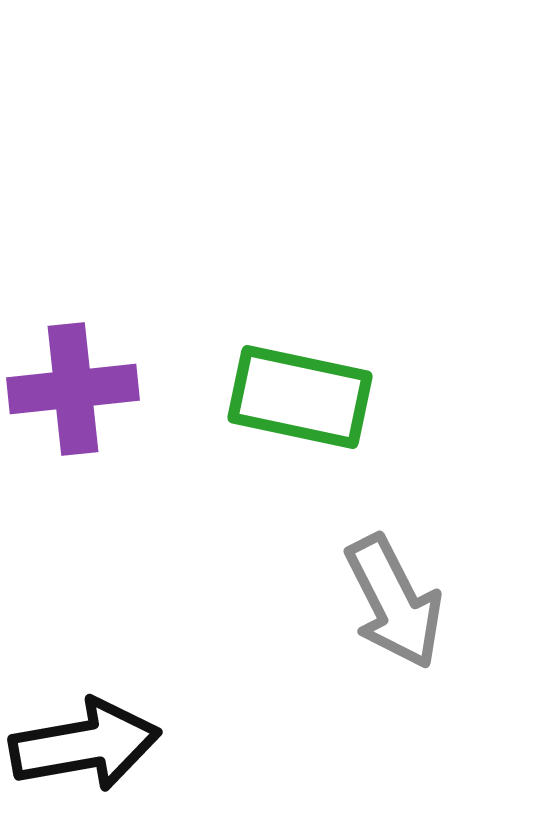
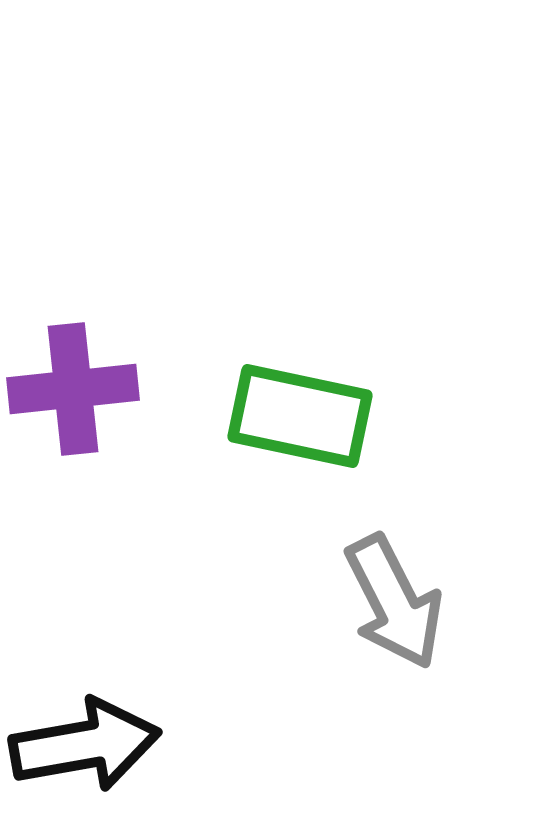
green rectangle: moved 19 px down
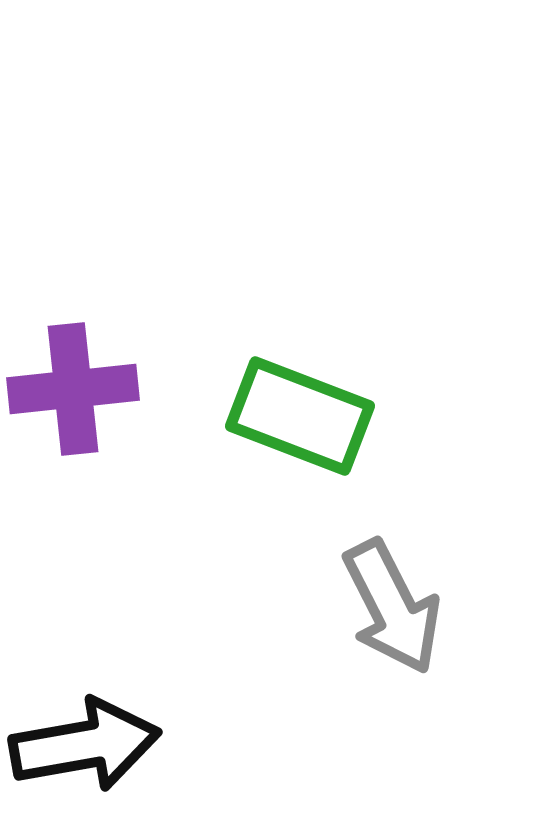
green rectangle: rotated 9 degrees clockwise
gray arrow: moved 2 px left, 5 px down
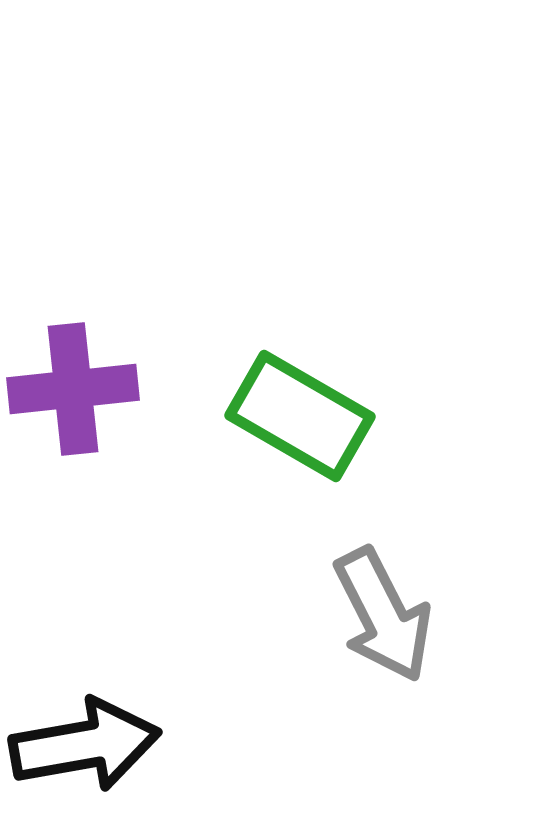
green rectangle: rotated 9 degrees clockwise
gray arrow: moved 9 px left, 8 px down
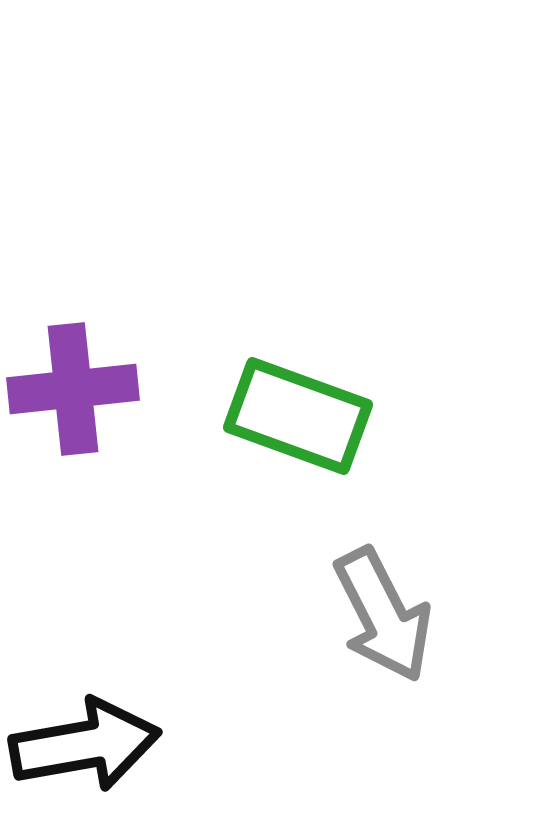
green rectangle: moved 2 px left; rotated 10 degrees counterclockwise
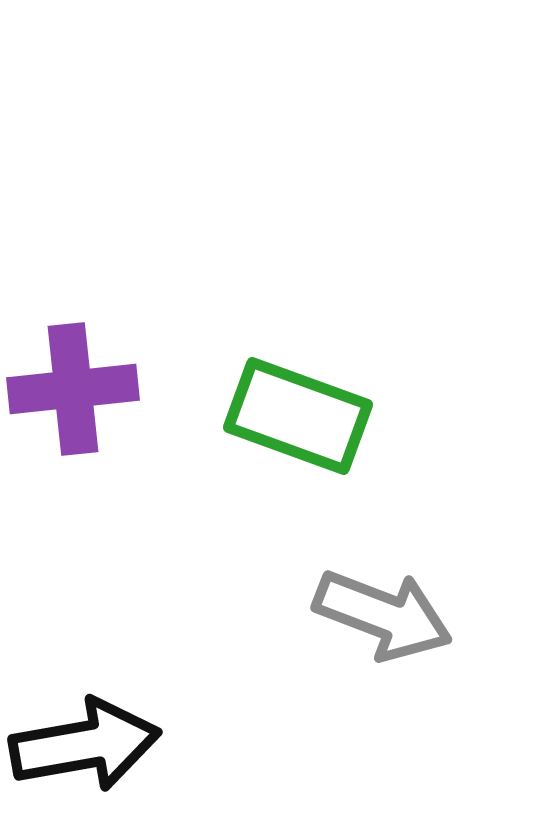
gray arrow: rotated 42 degrees counterclockwise
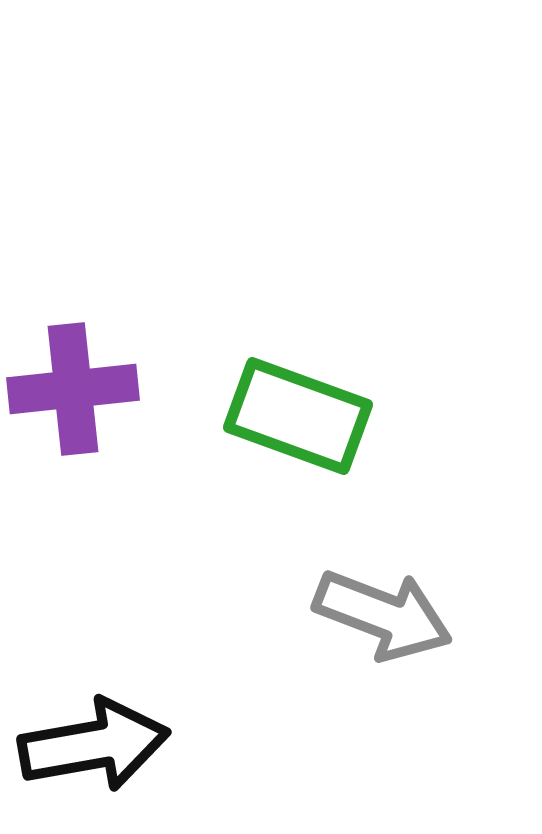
black arrow: moved 9 px right
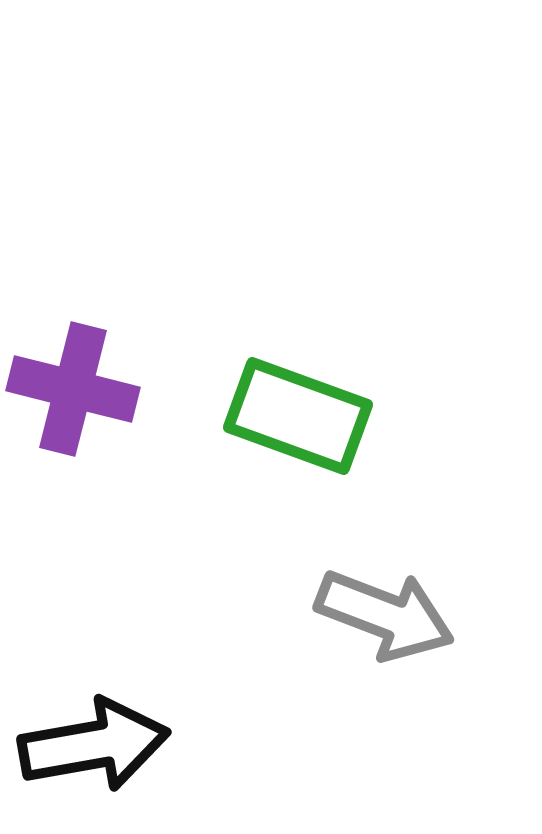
purple cross: rotated 20 degrees clockwise
gray arrow: moved 2 px right
